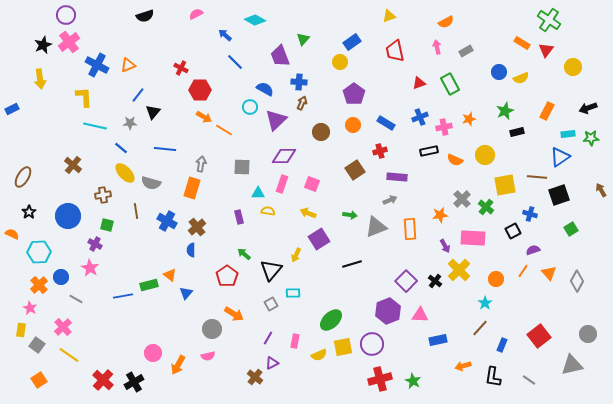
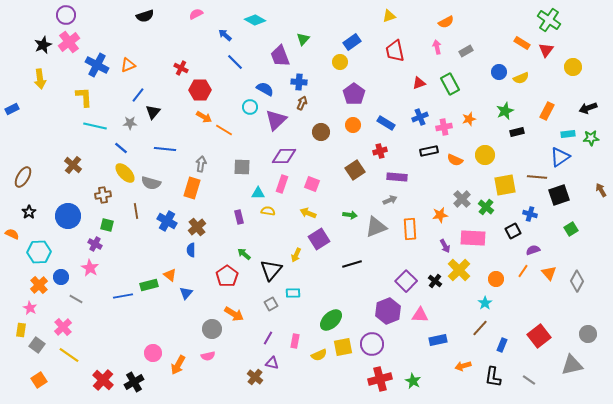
purple triangle at (272, 363): rotated 40 degrees clockwise
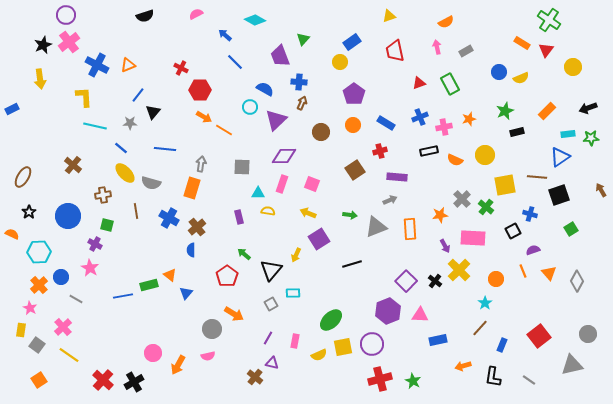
orange rectangle at (547, 111): rotated 18 degrees clockwise
blue cross at (167, 221): moved 2 px right, 3 px up
orange line at (523, 271): rotated 56 degrees counterclockwise
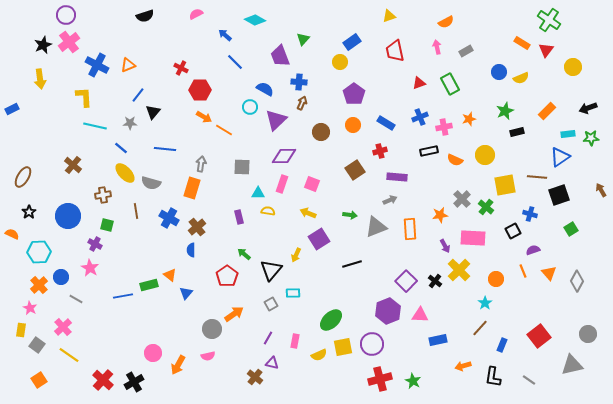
orange arrow at (234, 314): rotated 66 degrees counterclockwise
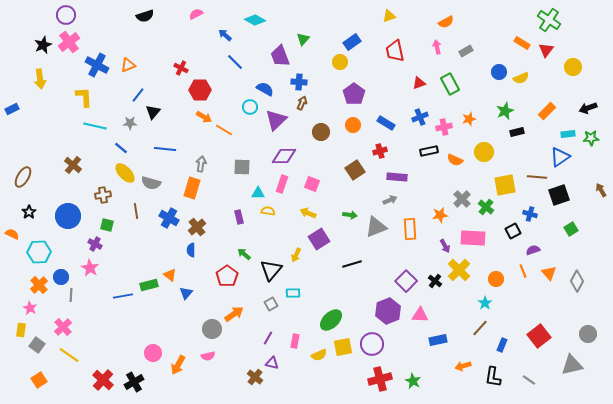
yellow circle at (485, 155): moved 1 px left, 3 px up
gray line at (76, 299): moved 5 px left, 4 px up; rotated 64 degrees clockwise
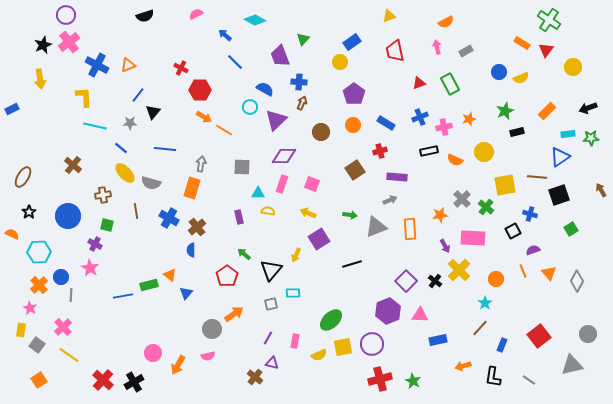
gray square at (271, 304): rotated 16 degrees clockwise
